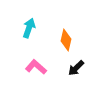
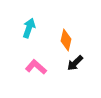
black arrow: moved 1 px left, 5 px up
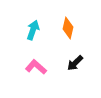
cyan arrow: moved 4 px right, 2 px down
orange diamond: moved 2 px right, 12 px up
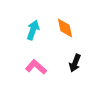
orange diamond: moved 3 px left; rotated 25 degrees counterclockwise
black arrow: rotated 24 degrees counterclockwise
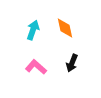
black arrow: moved 3 px left
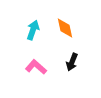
black arrow: moved 1 px up
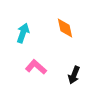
cyan arrow: moved 10 px left, 3 px down
black arrow: moved 2 px right, 13 px down
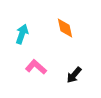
cyan arrow: moved 1 px left, 1 px down
black arrow: rotated 18 degrees clockwise
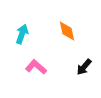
orange diamond: moved 2 px right, 3 px down
black arrow: moved 10 px right, 8 px up
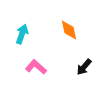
orange diamond: moved 2 px right, 1 px up
